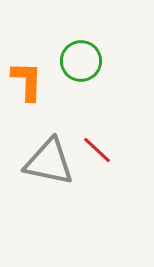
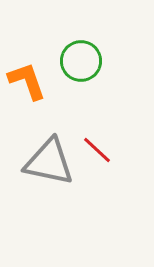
orange L-shape: rotated 21 degrees counterclockwise
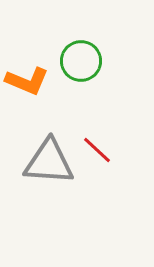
orange L-shape: rotated 132 degrees clockwise
gray triangle: rotated 8 degrees counterclockwise
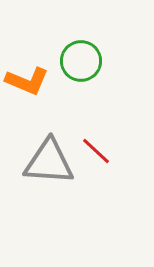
red line: moved 1 px left, 1 px down
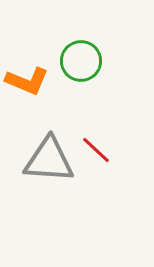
red line: moved 1 px up
gray triangle: moved 2 px up
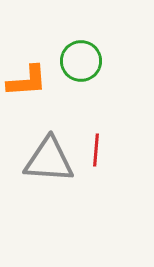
orange L-shape: rotated 27 degrees counterclockwise
red line: rotated 52 degrees clockwise
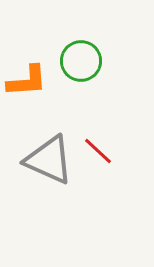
red line: moved 2 px right, 1 px down; rotated 52 degrees counterclockwise
gray triangle: rotated 20 degrees clockwise
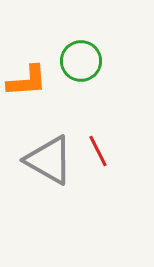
red line: rotated 20 degrees clockwise
gray triangle: rotated 6 degrees clockwise
